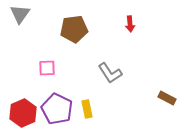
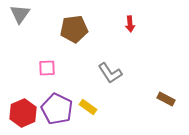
brown rectangle: moved 1 px left, 1 px down
yellow rectangle: moved 1 px right, 2 px up; rotated 42 degrees counterclockwise
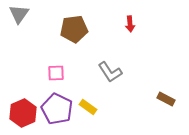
gray triangle: moved 1 px left
pink square: moved 9 px right, 5 px down
gray L-shape: moved 1 px up
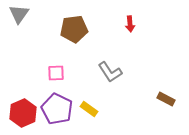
yellow rectangle: moved 1 px right, 2 px down
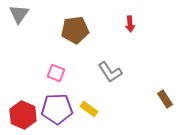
brown pentagon: moved 1 px right, 1 px down
pink square: rotated 24 degrees clockwise
brown rectangle: moved 1 px left; rotated 30 degrees clockwise
purple pentagon: rotated 28 degrees counterclockwise
red hexagon: moved 2 px down; rotated 12 degrees counterclockwise
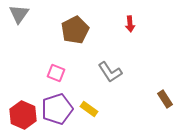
brown pentagon: rotated 20 degrees counterclockwise
purple pentagon: rotated 16 degrees counterclockwise
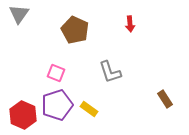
brown pentagon: rotated 20 degrees counterclockwise
gray L-shape: rotated 15 degrees clockwise
purple pentagon: moved 4 px up
